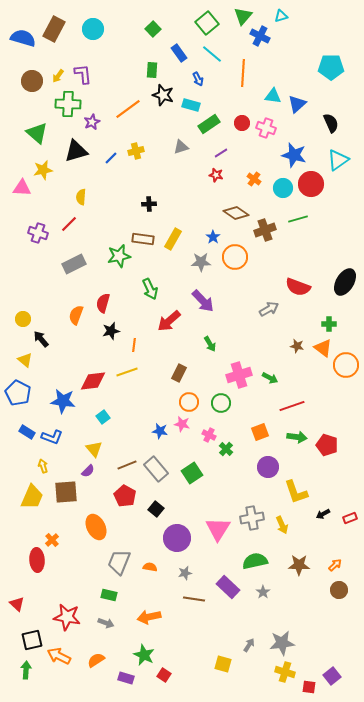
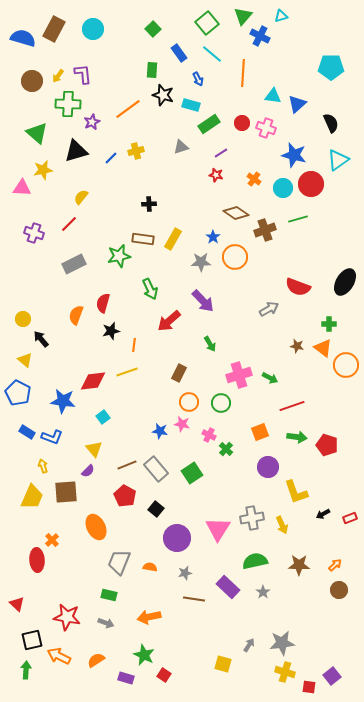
yellow semicircle at (81, 197): rotated 35 degrees clockwise
purple cross at (38, 233): moved 4 px left
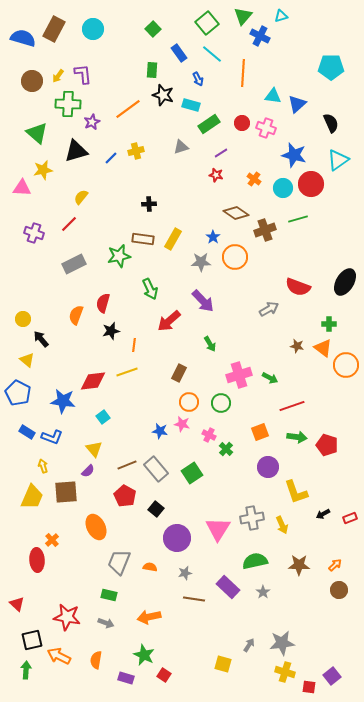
yellow triangle at (25, 360): moved 2 px right
orange semicircle at (96, 660): rotated 48 degrees counterclockwise
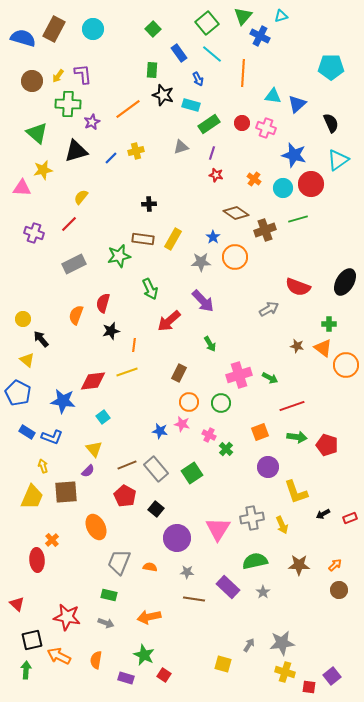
purple line at (221, 153): moved 9 px left; rotated 40 degrees counterclockwise
gray star at (185, 573): moved 2 px right, 1 px up; rotated 16 degrees clockwise
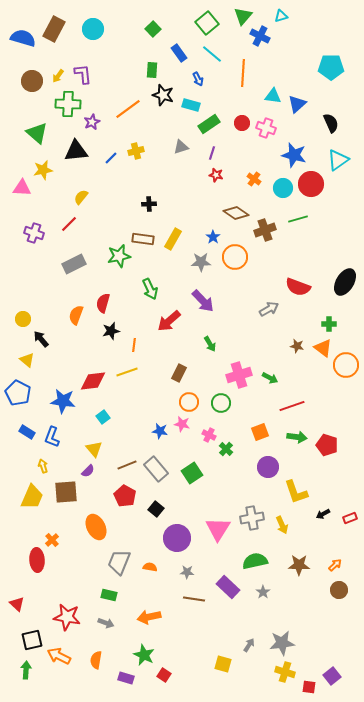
black triangle at (76, 151): rotated 10 degrees clockwise
blue L-shape at (52, 437): rotated 90 degrees clockwise
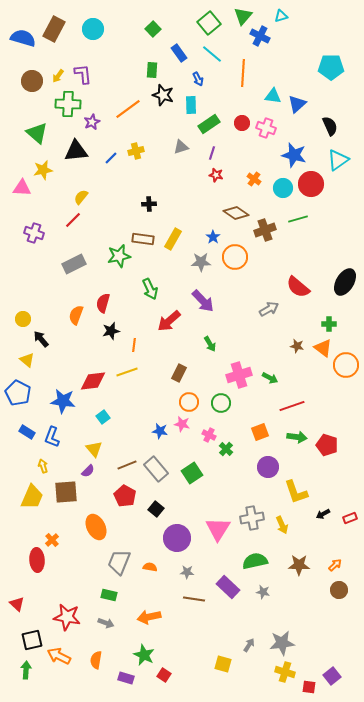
green square at (207, 23): moved 2 px right
cyan rectangle at (191, 105): rotated 72 degrees clockwise
black semicircle at (331, 123): moved 1 px left, 3 px down
red line at (69, 224): moved 4 px right, 4 px up
red semicircle at (298, 287): rotated 20 degrees clockwise
gray star at (263, 592): rotated 24 degrees counterclockwise
